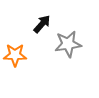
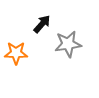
orange star: moved 1 px right, 2 px up
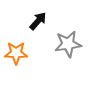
black arrow: moved 4 px left, 3 px up
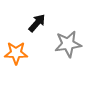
black arrow: moved 1 px left, 2 px down
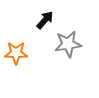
black arrow: moved 8 px right, 3 px up
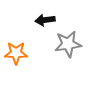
black arrow: rotated 138 degrees counterclockwise
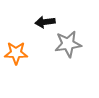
black arrow: moved 2 px down
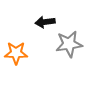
gray star: moved 1 px right
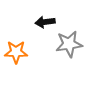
orange star: moved 1 px up
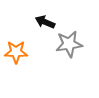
black arrow: rotated 30 degrees clockwise
